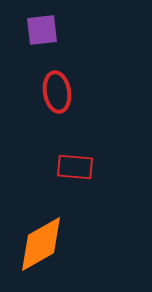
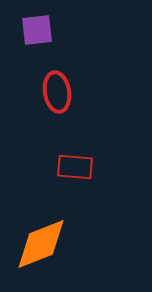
purple square: moved 5 px left
orange diamond: rotated 8 degrees clockwise
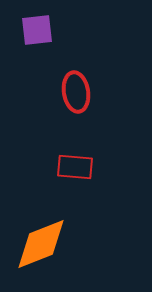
red ellipse: moved 19 px right
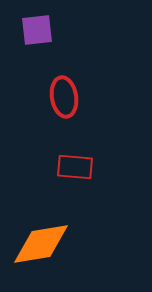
red ellipse: moved 12 px left, 5 px down
orange diamond: rotated 12 degrees clockwise
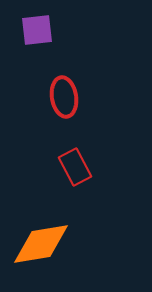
red rectangle: rotated 57 degrees clockwise
